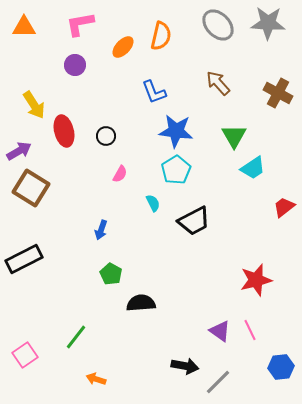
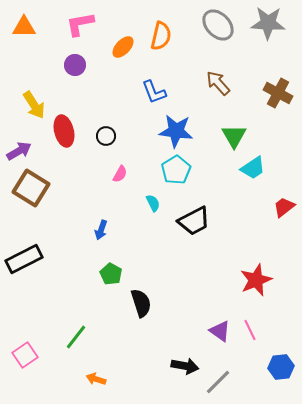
red star: rotated 8 degrees counterclockwise
black semicircle: rotated 76 degrees clockwise
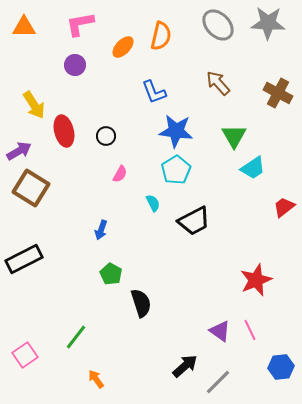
black arrow: rotated 52 degrees counterclockwise
orange arrow: rotated 36 degrees clockwise
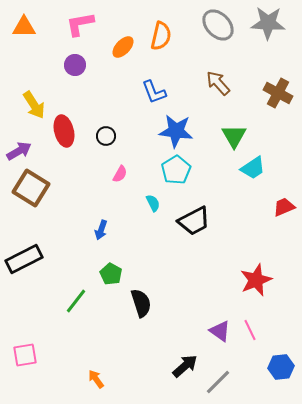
red trapezoid: rotated 15 degrees clockwise
green line: moved 36 px up
pink square: rotated 25 degrees clockwise
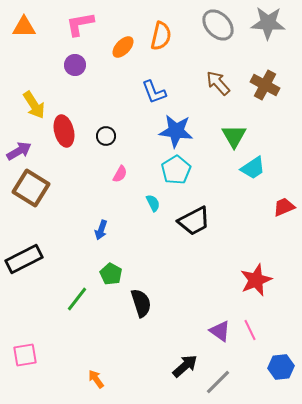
brown cross: moved 13 px left, 8 px up
green line: moved 1 px right, 2 px up
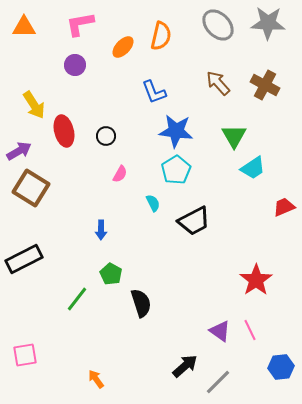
blue arrow: rotated 18 degrees counterclockwise
red star: rotated 12 degrees counterclockwise
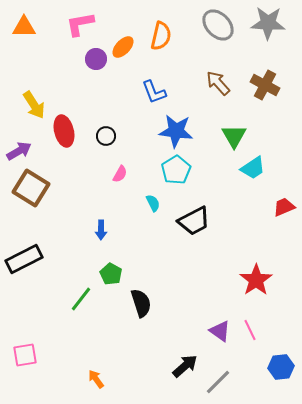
purple circle: moved 21 px right, 6 px up
green line: moved 4 px right
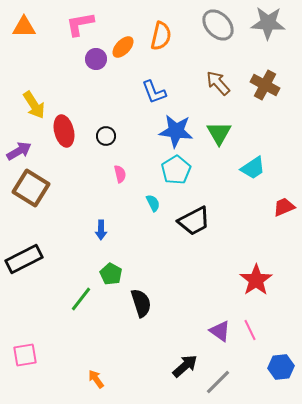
green triangle: moved 15 px left, 3 px up
pink semicircle: rotated 42 degrees counterclockwise
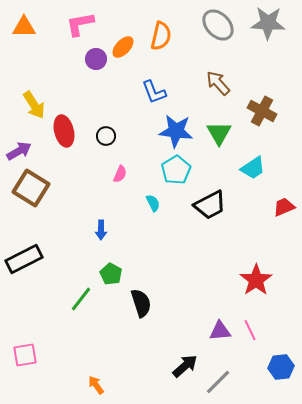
brown cross: moved 3 px left, 26 px down
pink semicircle: rotated 36 degrees clockwise
black trapezoid: moved 16 px right, 16 px up
purple triangle: rotated 40 degrees counterclockwise
orange arrow: moved 6 px down
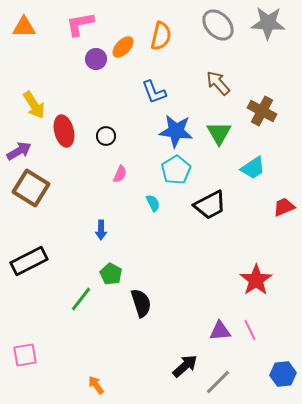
black rectangle: moved 5 px right, 2 px down
blue hexagon: moved 2 px right, 7 px down
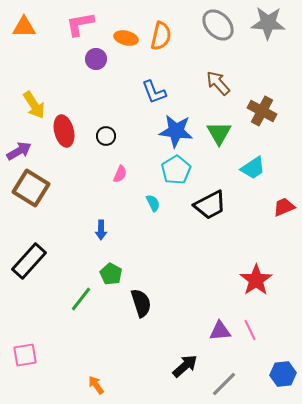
orange ellipse: moved 3 px right, 9 px up; rotated 60 degrees clockwise
black rectangle: rotated 21 degrees counterclockwise
gray line: moved 6 px right, 2 px down
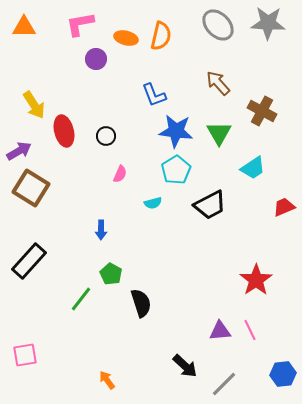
blue L-shape: moved 3 px down
cyan semicircle: rotated 102 degrees clockwise
black arrow: rotated 84 degrees clockwise
orange arrow: moved 11 px right, 5 px up
